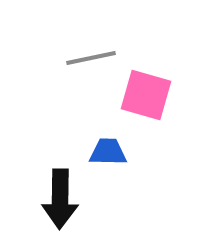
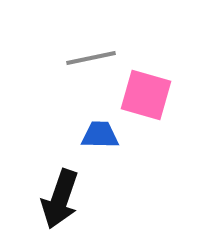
blue trapezoid: moved 8 px left, 17 px up
black arrow: rotated 18 degrees clockwise
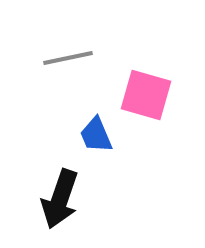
gray line: moved 23 px left
blue trapezoid: moved 4 px left; rotated 114 degrees counterclockwise
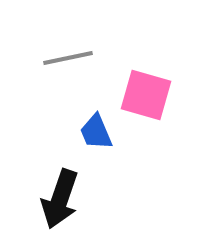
blue trapezoid: moved 3 px up
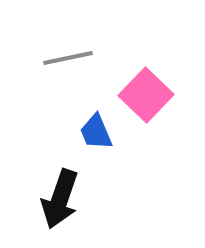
pink square: rotated 28 degrees clockwise
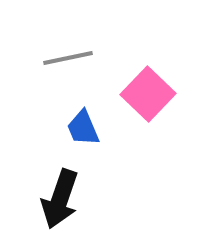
pink square: moved 2 px right, 1 px up
blue trapezoid: moved 13 px left, 4 px up
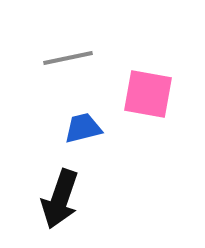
pink square: rotated 34 degrees counterclockwise
blue trapezoid: rotated 99 degrees clockwise
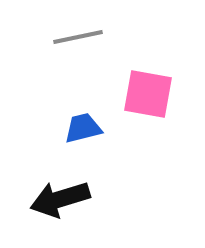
gray line: moved 10 px right, 21 px up
black arrow: rotated 54 degrees clockwise
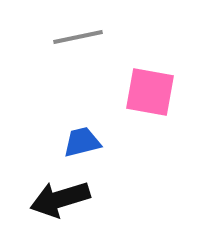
pink square: moved 2 px right, 2 px up
blue trapezoid: moved 1 px left, 14 px down
